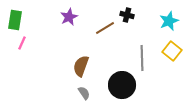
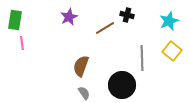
pink line: rotated 32 degrees counterclockwise
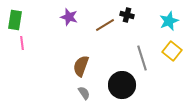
purple star: rotated 30 degrees counterclockwise
brown line: moved 3 px up
gray line: rotated 15 degrees counterclockwise
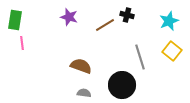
gray line: moved 2 px left, 1 px up
brown semicircle: rotated 90 degrees clockwise
gray semicircle: rotated 48 degrees counterclockwise
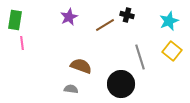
purple star: rotated 30 degrees clockwise
black circle: moved 1 px left, 1 px up
gray semicircle: moved 13 px left, 4 px up
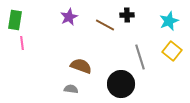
black cross: rotated 16 degrees counterclockwise
brown line: rotated 60 degrees clockwise
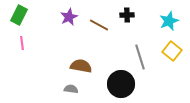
green rectangle: moved 4 px right, 5 px up; rotated 18 degrees clockwise
brown line: moved 6 px left
brown semicircle: rotated 10 degrees counterclockwise
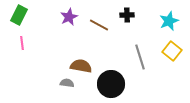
black circle: moved 10 px left
gray semicircle: moved 4 px left, 6 px up
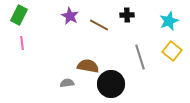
purple star: moved 1 px right, 1 px up; rotated 18 degrees counterclockwise
brown semicircle: moved 7 px right
gray semicircle: rotated 16 degrees counterclockwise
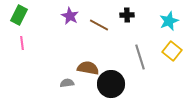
brown semicircle: moved 2 px down
